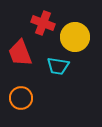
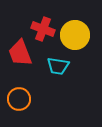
red cross: moved 6 px down
yellow circle: moved 2 px up
orange circle: moved 2 px left, 1 px down
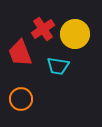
red cross: rotated 35 degrees clockwise
yellow circle: moved 1 px up
orange circle: moved 2 px right
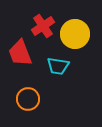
red cross: moved 3 px up
orange circle: moved 7 px right
